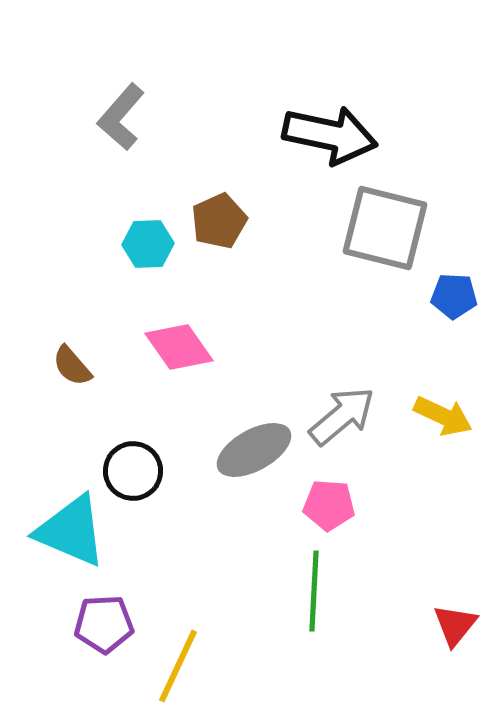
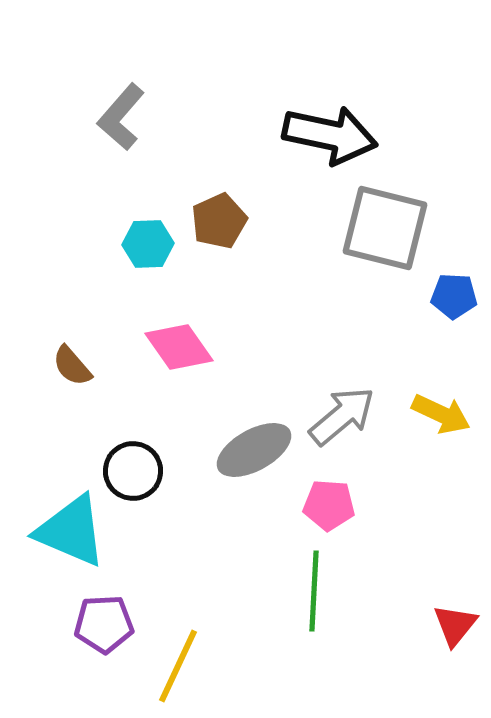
yellow arrow: moved 2 px left, 2 px up
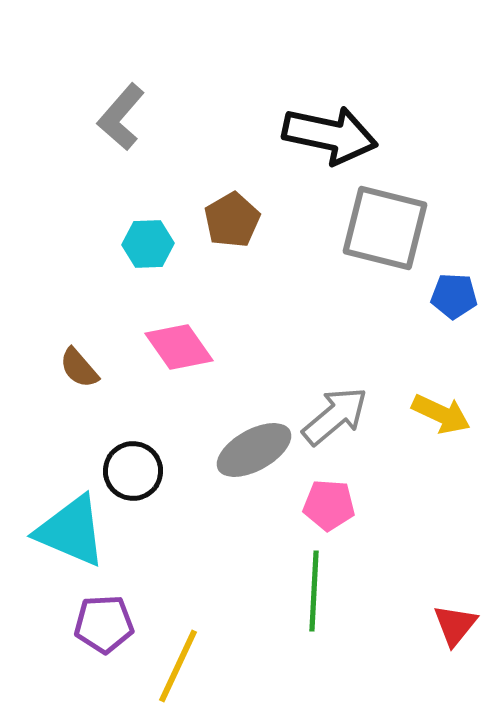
brown pentagon: moved 13 px right, 1 px up; rotated 6 degrees counterclockwise
brown semicircle: moved 7 px right, 2 px down
gray arrow: moved 7 px left
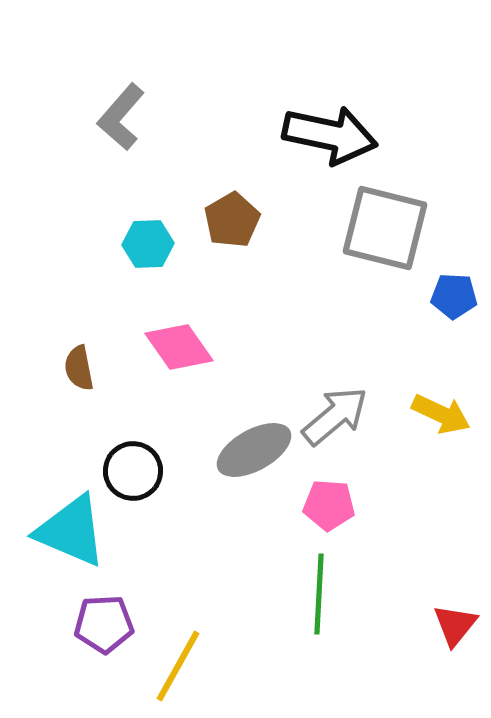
brown semicircle: rotated 30 degrees clockwise
green line: moved 5 px right, 3 px down
yellow line: rotated 4 degrees clockwise
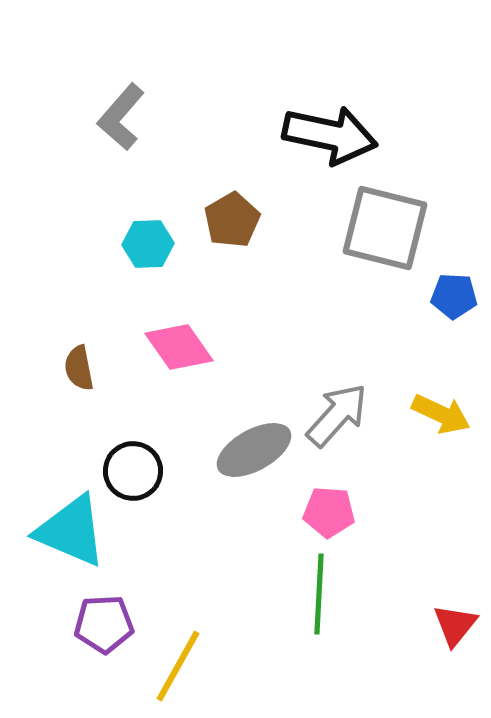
gray arrow: moved 2 px right, 1 px up; rotated 8 degrees counterclockwise
pink pentagon: moved 7 px down
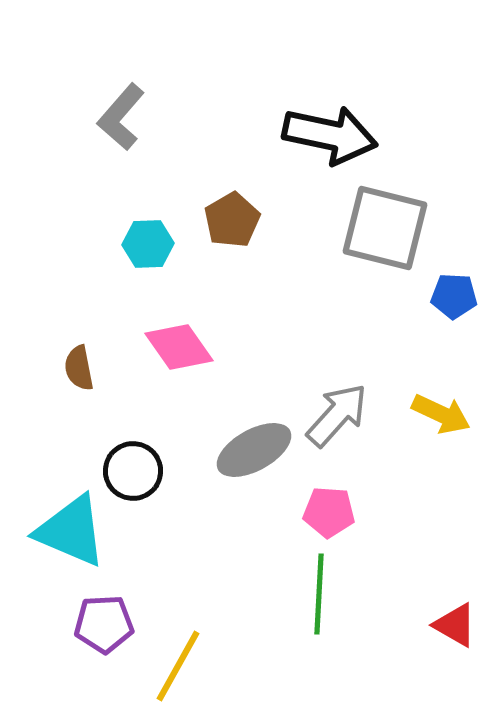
red triangle: rotated 39 degrees counterclockwise
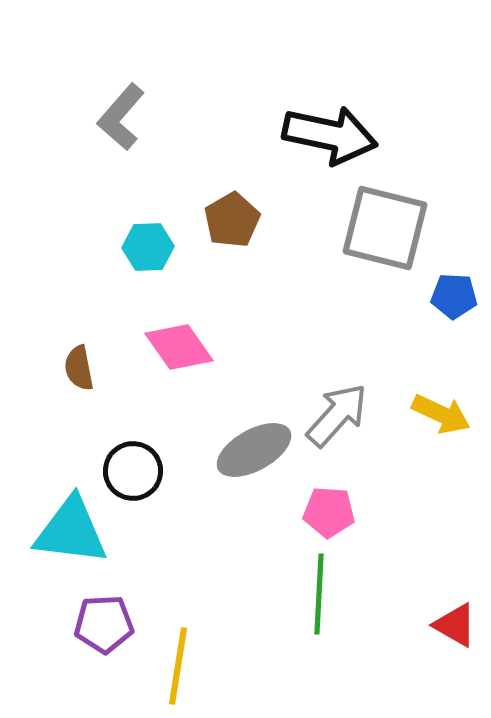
cyan hexagon: moved 3 px down
cyan triangle: rotated 16 degrees counterclockwise
yellow line: rotated 20 degrees counterclockwise
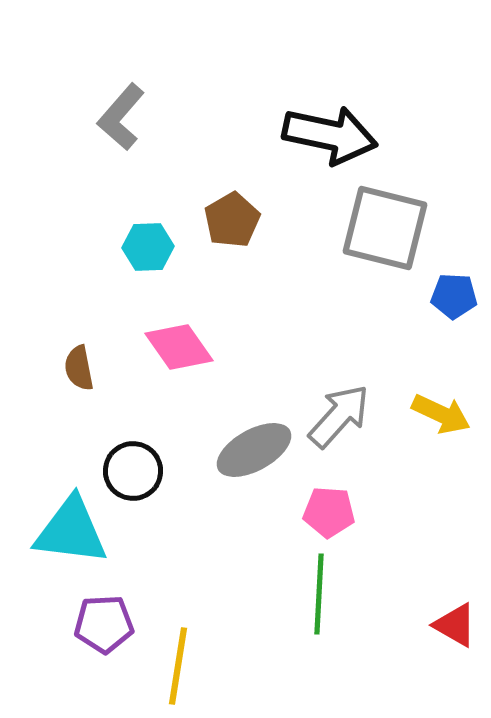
gray arrow: moved 2 px right, 1 px down
